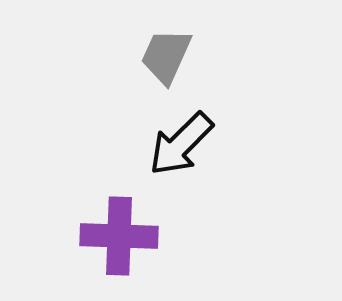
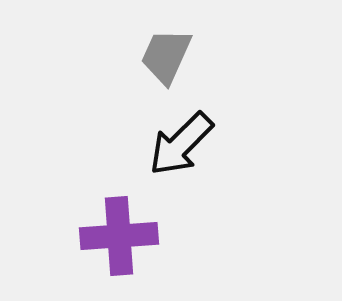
purple cross: rotated 6 degrees counterclockwise
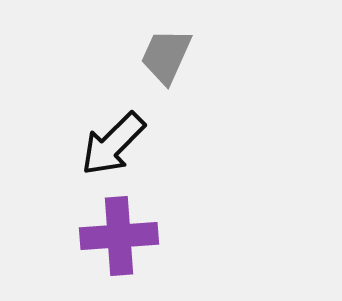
black arrow: moved 68 px left
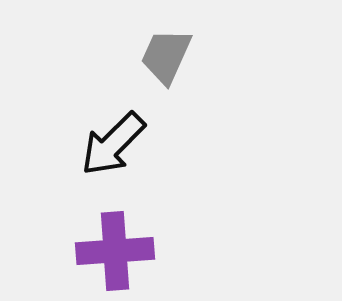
purple cross: moved 4 px left, 15 px down
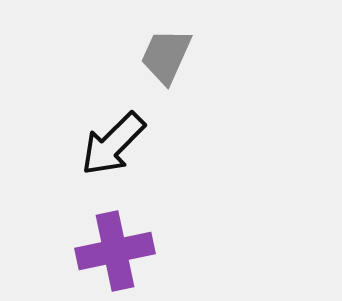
purple cross: rotated 8 degrees counterclockwise
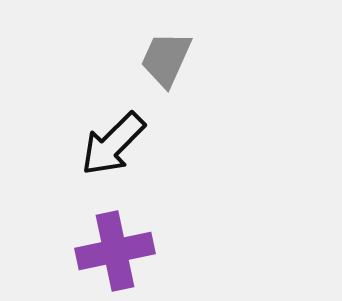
gray trapezoid: moved 3 px down
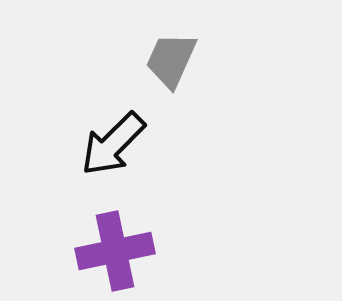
gray trapezoid: moved 5 px right, 1 px down
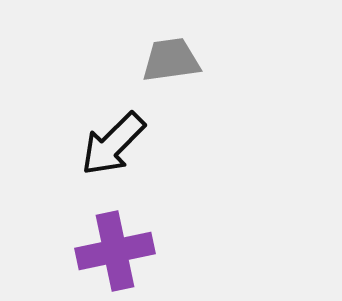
gray trapezoid: rotated 58 degrees clockwise
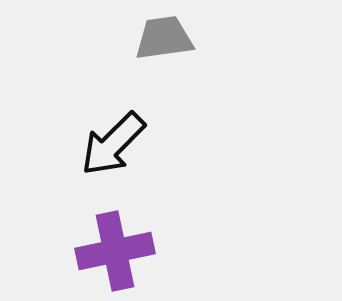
gray trapezoid: moved 7 px left, 22 px up
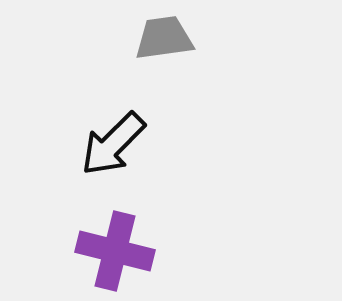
purple cross: rotated 26 degrees clockwise
